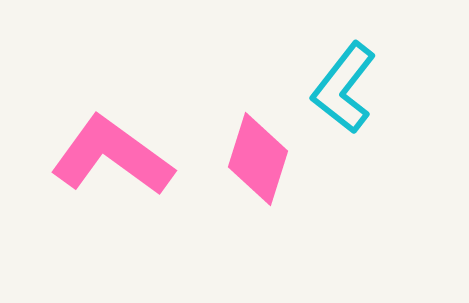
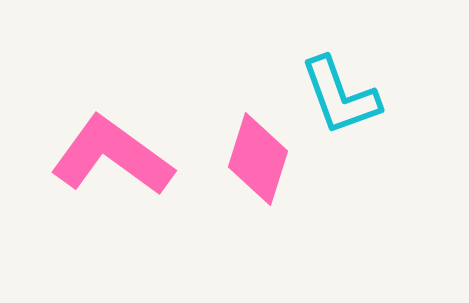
cyan L-shape: moved 4 px left, 8 px down; rotated 58 degrees counterclockwise
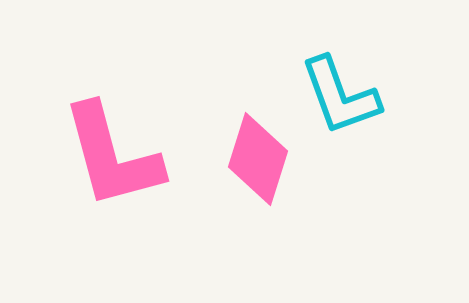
pink L-shape: rotated 141 degrees counterclockwise
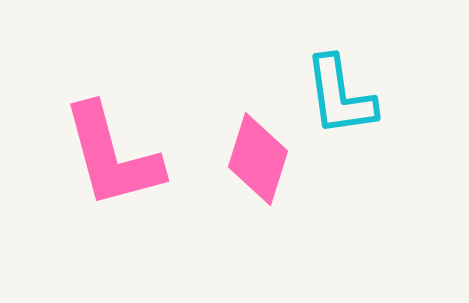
cyan L-shape: rotated 12 degrees clockwise
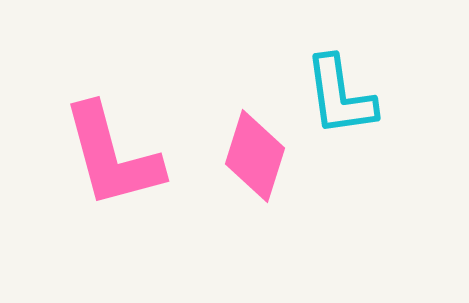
pink diamond: moved 3 px left, 3 px up
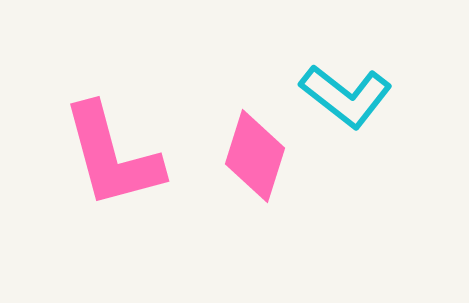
cyan L-shape: moved 6 px right; rotated 44 degrees counterclockwise
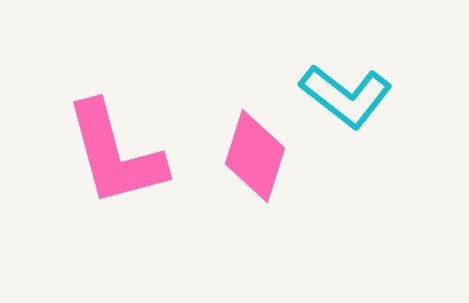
pink L-shape: moved 3 px right, 2 px up
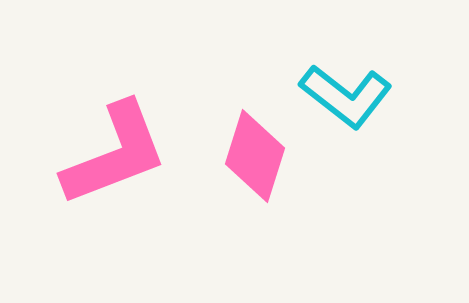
pink L-shape: rotated 96 degrees counterclockwise
